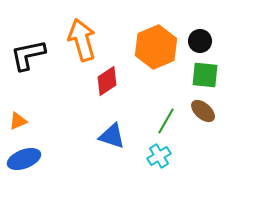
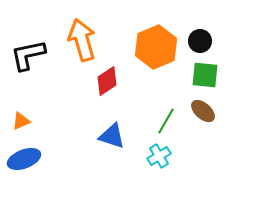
orange triangle: moved 3 px right
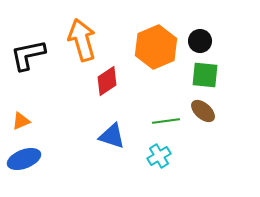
green line: rotated 52 degrees clockwise
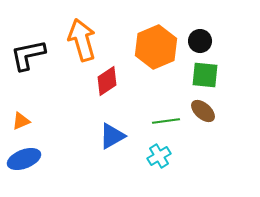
blue triangle: rotated 48 degrees counterclockwise
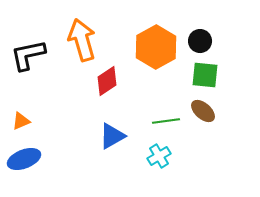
orange hexagon: rotated 6 degrees counterclockwise
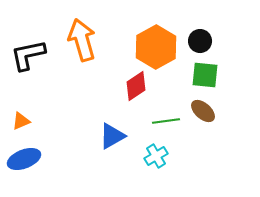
red diamond: moved 29 px right, 5 px down
cyan cross: moved 3 px left
